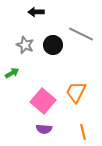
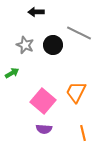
gray line: moved 2 px left, 1 px up
orange line: moved 1 px down
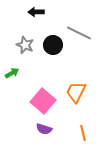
purple semicircle: rotated 14 degrees clockwise
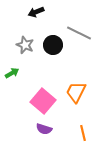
black arrow: rotated 21 degrees counterclockwise
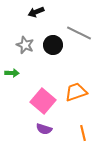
green arrow: rotated 32 degrees clockwise
orange trapezoid: rotated 45 degrees clockwise
